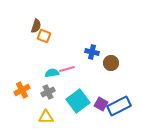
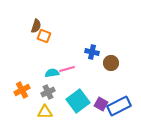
yellow triangle: moved 1 px left, 5 px up
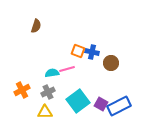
orange square: moved 34 px right, 15 px down
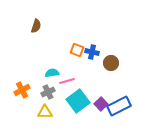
orange square: moved 1 px left, 1 px up
pink line: moved 12 px down
purple square: rotated 16 degrees clockwise
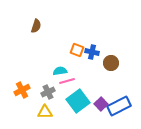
cyan semicircle: moved 8 px right, 2 px up
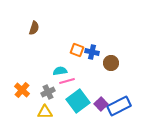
brown semicircle: moved 2 px left, 2 px down
orange cross: rotated 21 degrees counterclockwise
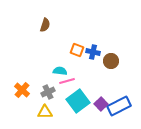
brown semicircle: moved 11 px right, 3 px up
blue cross: moved 1 px right
brown circle: moved 2 px up
cyan semicircle: rotated 16 degrees clockwise
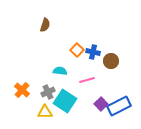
orange square: rotated 24 degrees clockwise
pink line: moved 20 px right, 1 px up
cyan square: moved 13 px left; rotated 20 degrees counterclockwise
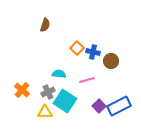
orange square: moved 2 px up
cyan semicircle: moved 1 px left, 3 px down
purple square: moved 2 px left, 2 px down
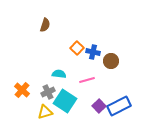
yellow triangle: rotated 14 degrees counterclockwise
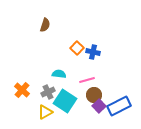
brown circle: moved 17 px left, 34 px down
yellow triangle: rotated 14 degrees counterclockwise
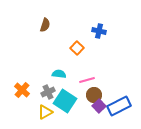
blue cross: moved 6 px right, 21 px up
